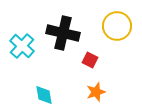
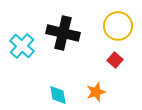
yellow circle: moved 1 px right
red square: moved 25 px right; rotated 14 degrees clockwise
cyan diamond: moved 14 px right
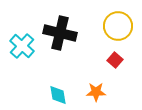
black cross: moved 3 px left
orange star: rotated 18 degrees clockwise
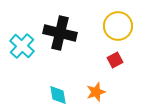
red square: rotated 21 degrees clockwise
orange star: rotated 18 degrees counterclockwise
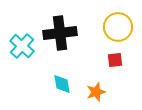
yellow circle: moved 1 px down
black cross: rotated 20 degrees counterclockwise
red square: rotated 21 degrees clockwise
cyan diamond: moved 4 px right, 11 px up
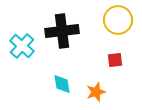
yellow circle: moved 7 px up
black cross: moved 2 px right, 2 px up
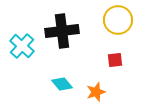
cyan diamond: rotated 30 degrees counterclockwise
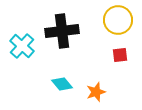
red square: moved 5 px right, 5 px up
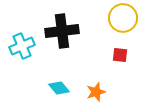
yellow circle: moved 5 px right, 2 px up
cyan cross: rotated 25 degrees clockwise
red square: rotated 14 degrees clockwise
cyan diamond: moved 3 px left, 4 px down
